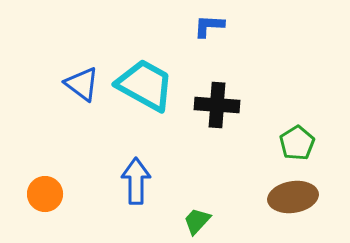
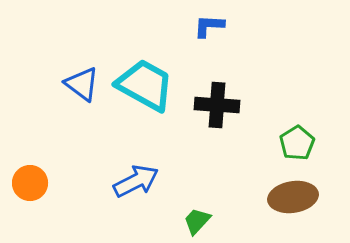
blue arrow: rotated 63 degrees clockwise
orange circle: moved 15 px left, 11 px up
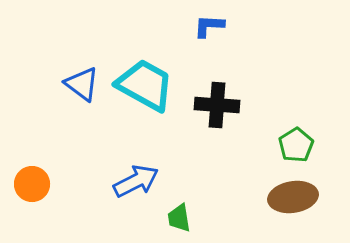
green pentagon: moved 1 px left, 2 px down
orange circle: moved 2 px right, 1 px down
green trapezoid: moved 18 px left, 3 px up; rotated 52 degrees counterclockwise
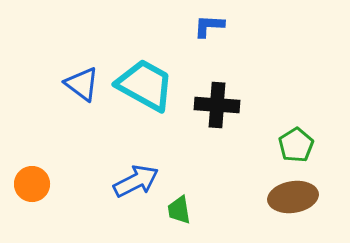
green trapezoid: moved 8 px up
